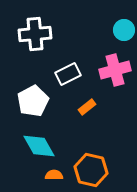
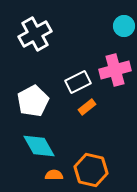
cyan circle: moved 4 px up
white cross: rotated 24 degrees counterclockwise
white rectangle: moved 10 px right, 8 px down
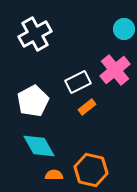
cyan circle: moved 3 px down
pink cross: rotated 24 degrees counterclockwise
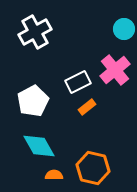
white cross: moved 2 px up
orange hexagon: moved 2 px right, 2 px up
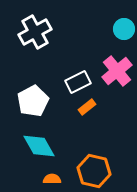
pink cross: moved 2 px right, 1 px down
orange hexagon: moved 1 px right, 3 px down
orange semicircle: moved 2 px left, 4 px down
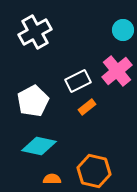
cyan circle: moved 1 px left, 1 px down
white rectangle: moved 1 px up
cyan diamond: rotated 48 degrees counterclockwise
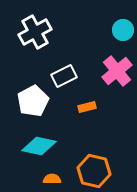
white rectangle: moved 14 px left, 5 px up
orange rectangle: rotated 24 degrees clockwise
